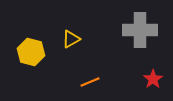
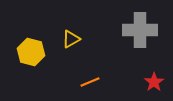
red star: moved 1 px right, 3 px down
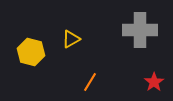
orange line: rotated 36 degrees counterclockwise
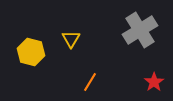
gray cross: rotated 32 degrees counterclockwise
yellow triangle: rotated 30 degrees counterclockwise
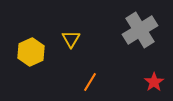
yellow hexagon: rotated 20 degrees clockwise
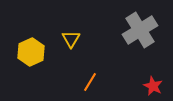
red star: moved 1 px left, 4 px down; rotated 12 degrees counterclockwise
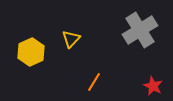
yellow triangle: rotated 12 degrees clockwise
orange line: moved 4 px right
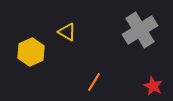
yellow triangle: moved 4 px left, 7 px up; rotated 42 degrees counterclockwise
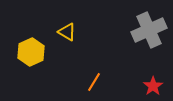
gray cross: moved 9 px right; rotated 8 degrees clockwise
red star: rotated 12 degrees clockwise
